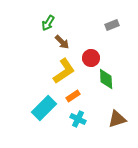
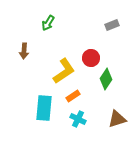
brown arrow: moved 38 px left, 9 px down; rotated 49 degrees clockwise
green diamond: rotated 35 degrees clockwise
cyan rectangle: rotated 40 degrees counterclockwise
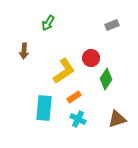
orange rectangle: moved 1 px right, 1 px down
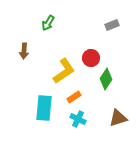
brown triangle: moved 1 px right, 1 px up
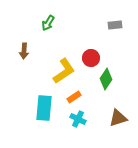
gray rectangle: moved 3 px right; rotated 16 degrees clockwise
